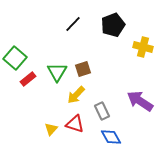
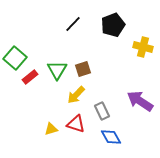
green triangle: moved 2 px up
red rectangle: moved 2 px right, 2 px up
red triangle: moved 1 px right
yellow triangle: rotated 32 degrees clockwise
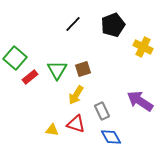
yellow cross: rotated 12 degrees clockwise
yellow arrow: rotated 12 degrees counterclockwise
yellow triangle: moved 1 px right, 1 px down; rotated 24 degrees clockwise
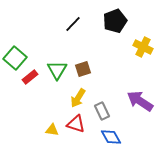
black pentagon: moved 2 px right, 4 px up
yellow arrow: moved 2 px right, 3 px down
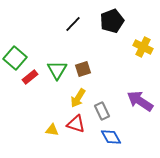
black pentagon: moved 3 px left
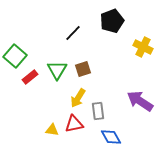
black line: moved 9 px down
green square: moved 2 px up
gray rectangle: moved 4 px left; rotated 18 degrees clockwise
red triangle: moved 2 px left; rotated 30 degrees counterclockwise
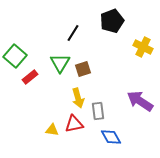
black line: rotated 12 degrees counterclockwise
green triangle: moved 3 px right, 7 px up
yellow arrow: rotated 48 degrees counterclockwise
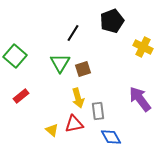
red rectangle: moved 9 px left, 19 px down
purple arrow: moved 2 px up; rotated 20 degrees clockwise
yellow triangle: rotated 32 degrees clockwise
